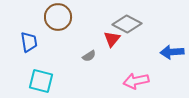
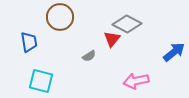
brown circle: moved 2 px right
blue arrow: moved 2 px right; rotated 145 degrees clockwise
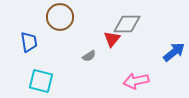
gray diamond: rotated 28 degrees counterclockwise
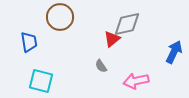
gray diamond: rotated 12 degrees counterclockwise
red triangle: rotated 12 degrees clockwise
blue arrow: rotated 25 degrees counterclockwise
gray semicircle: moved 12 px right, 10 px down; rotated 88 degrees clockwise
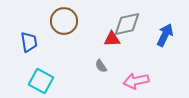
brown circle: moved 4 px right, 4 px down
red triangle: rotated 36 degrees clockwise
blue arrow: moved 9 px left, 17 px up
cyan square: rotated 15 degrees clockwise
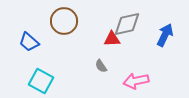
blue trapezoid: rotated 140 degrees clockwise
